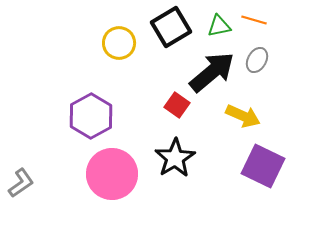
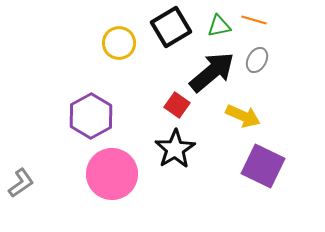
black star: moved 9 px up
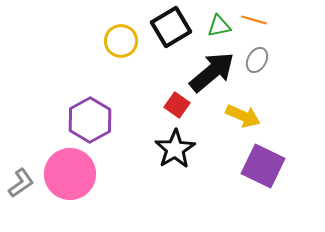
yellow circle: moved 2 px right, 2 px up
purple hexagon: moved 1 px left, 4 px down
pink circle: moved 42 px left
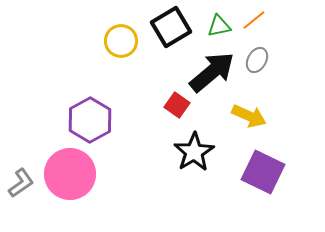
orange line: rotated 55 degrees counterclockwise
yellow arrow: moved 6 px right
black star: moved 19 px right, 3 px down
purple square: moved 6 px down
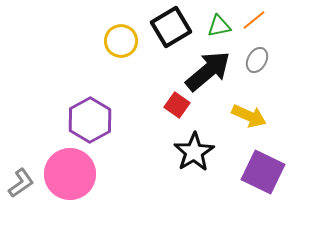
black arrow: moved 4 px left, 1 px up
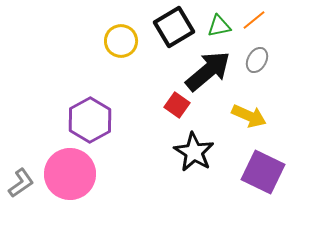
black square: moved 3 px right
black star: rotated 9 degrees counterclockwise
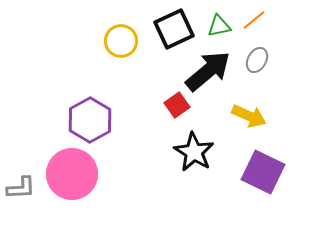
black square: moved 2 px down; rotated 6 degrees clockwise
red square: rotated 20 degrees clockwise
pink circle: moved 2 px right
gray L-shape: moved 5 px down; rotated 32 degrees clockwise
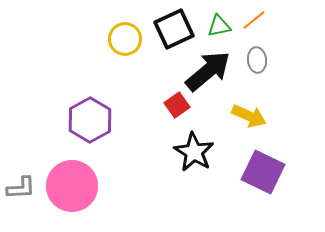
yellow circle: moved 4 px right, 2 px up
gray ellipse: rotated 35 degrees counterclockwise
pink circle: moved 12 px down
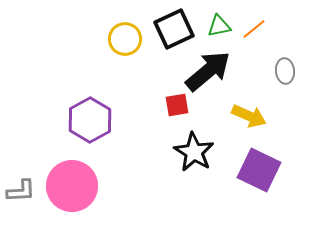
orange line: moved 9 px down
gray ellipse: moved 28 px right, 11 px down
red square: rotated 25 degrees clockwise
purple square: moved 4 px left, 2 px up
gray L-shape: moved 3 px down
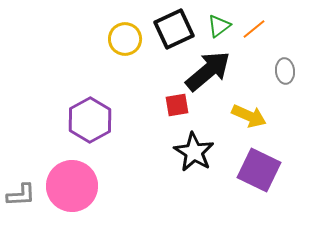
green triangle: rotated 25 degrees counterclockwise
gray L-shape: moved 4 px down
